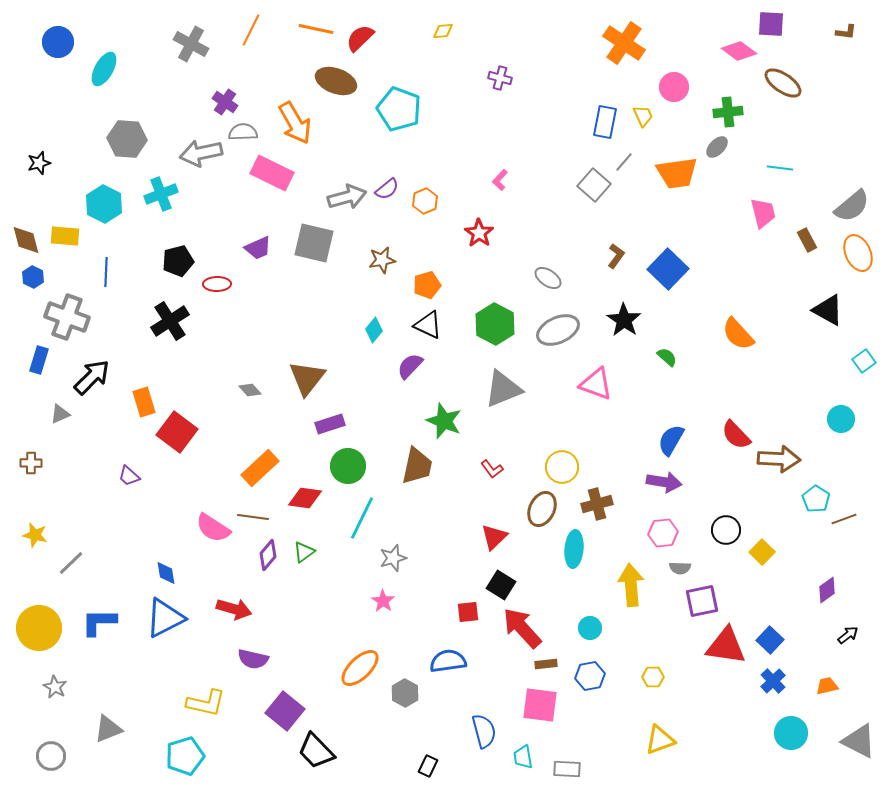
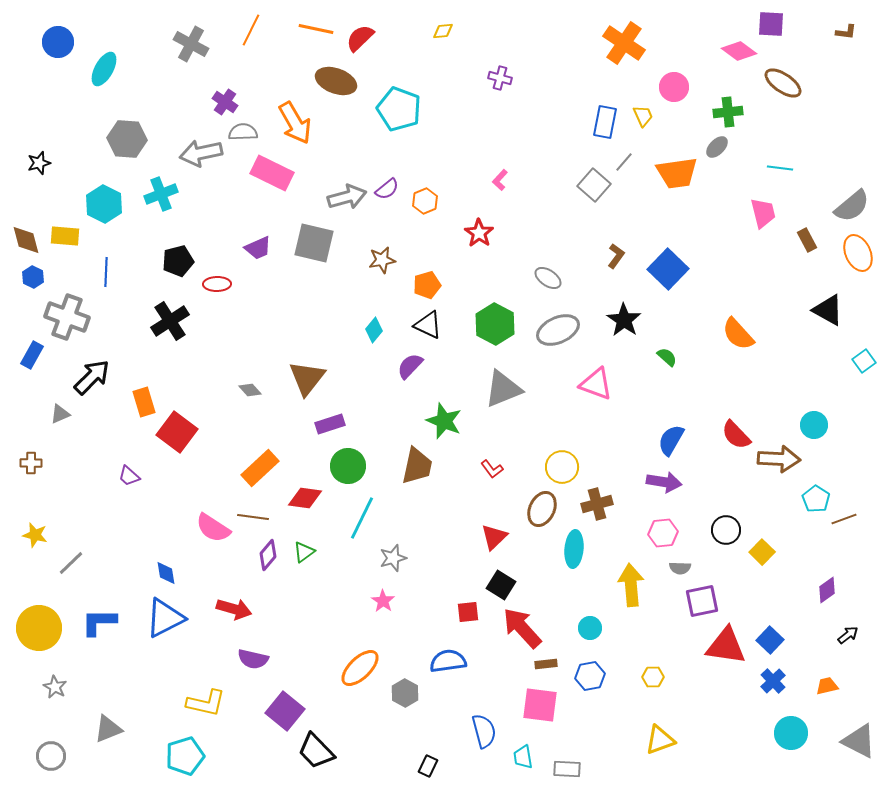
blue rectangle at (39, 360): moved 7 px left, 5 px up; rotated 12 degrees clockwise
cyan circle at (841, 419): moved 27 px left, 6 px down
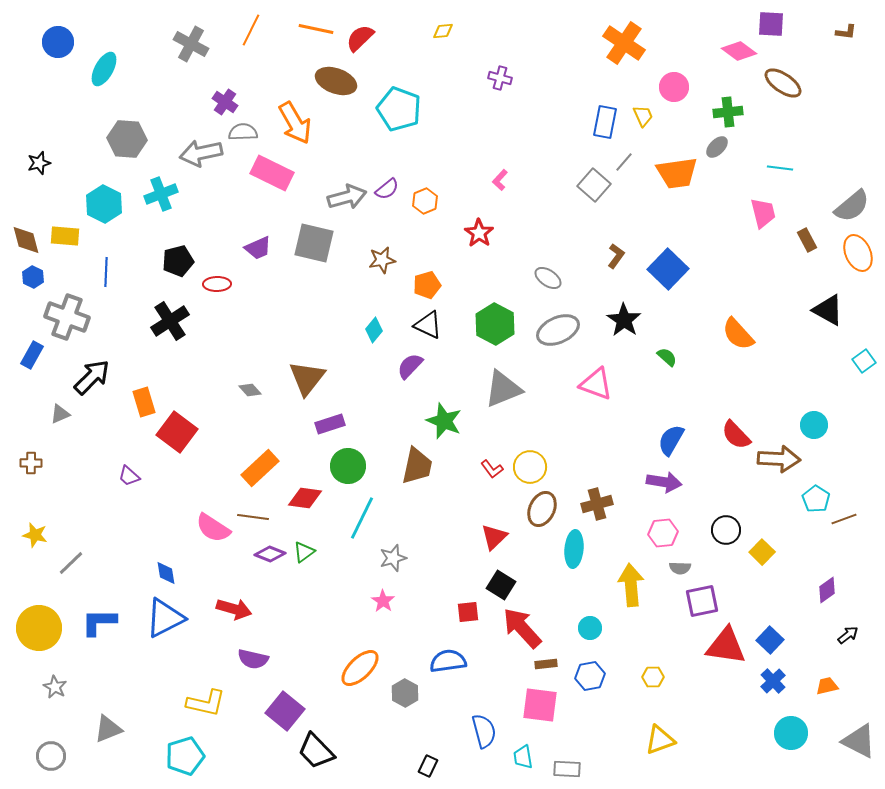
yellow circle at (562, 467): moved 32 px left
purple diamond at (268, 555): moved 2 px right, 1 px up; rotated 72 degrees clockwise
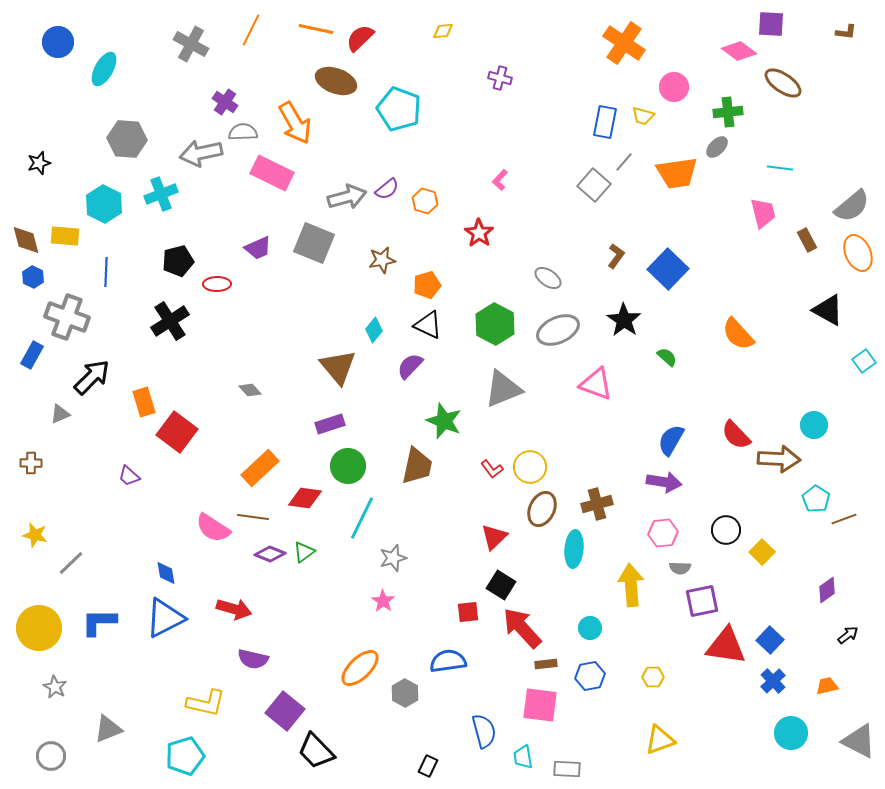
yellow trapezoid at (643, 116): rotated 130 degrees clockwise
orange hexagon at (425, 201): rotated 20 degrees counterclockwise
gray square at (314, 243): rotated 9 degrees clockwise
brown triangle at (307, 378): moved 31 px right, 11 px up; rotated 18 degrees counterclockwise
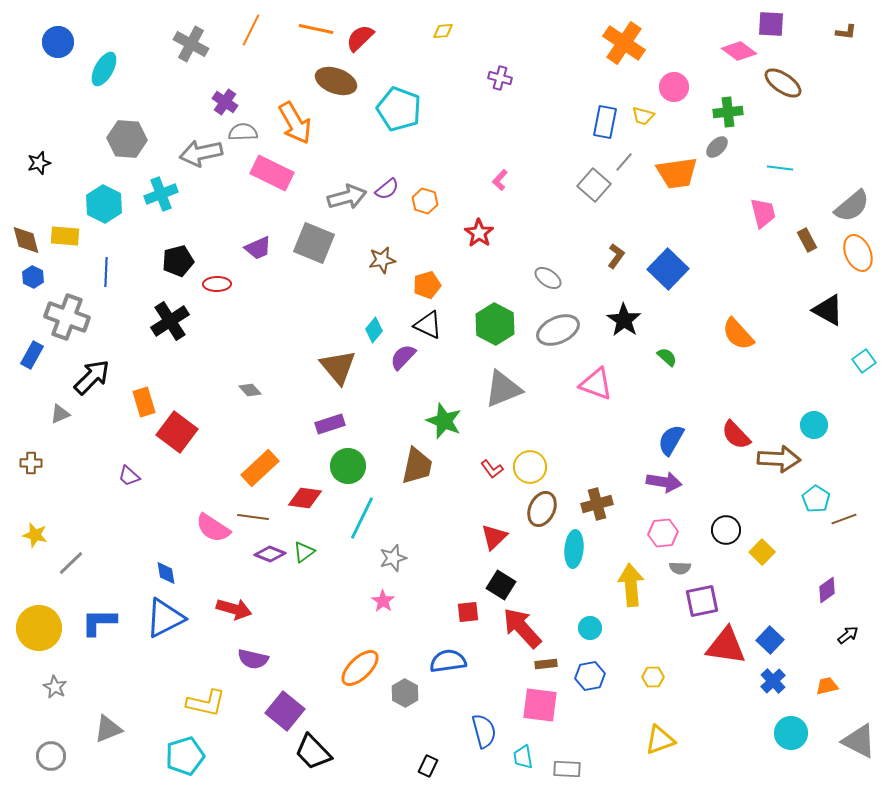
purple semicircle at (410, 366): moved 7 px left, 9 px up
black trapezoid at (316, 751): moved 3 px left, 1 px down
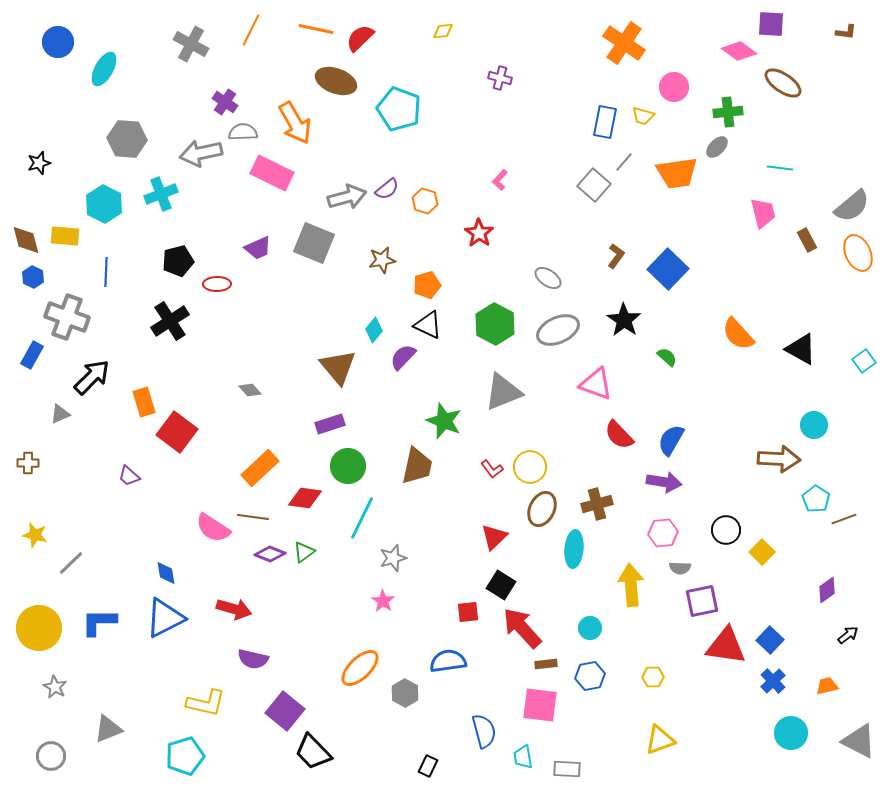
black triangle at (828, 310): moved 27 px left, 39 px down
gray triangle at (503, 389): moved 3 px down
red semicircle at (736, 435): moved 117 px left
brown cross at (31, 463): moved 3 px left
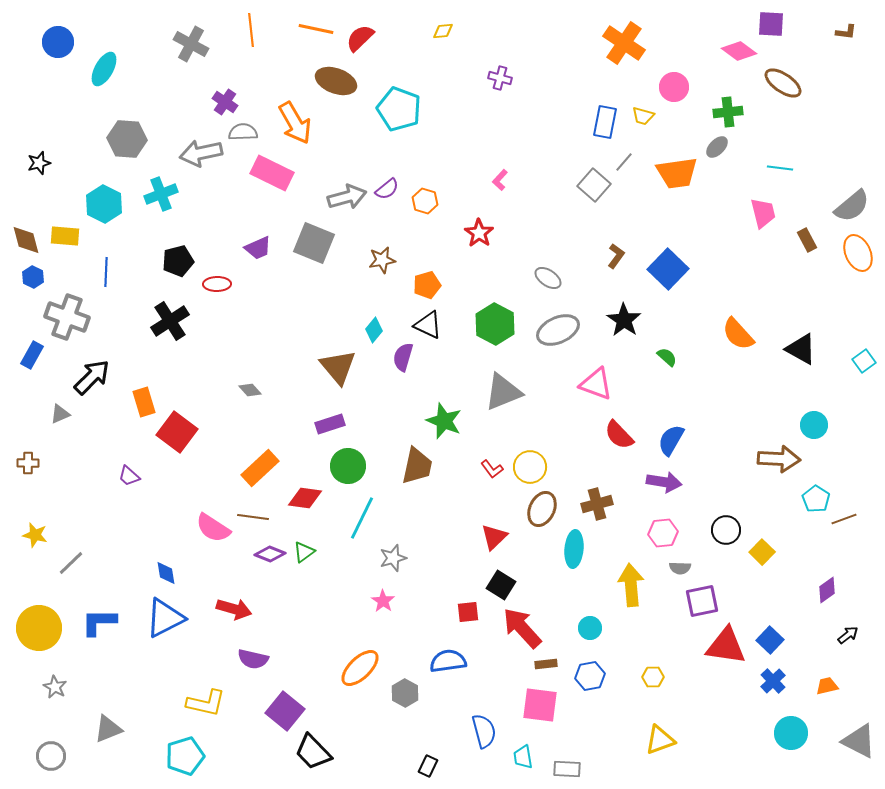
orange line at (251, 30): rotated 32 degrees counterclockwise
purple semicircle at (403, 357): rotated 28 degrees counterclockwise
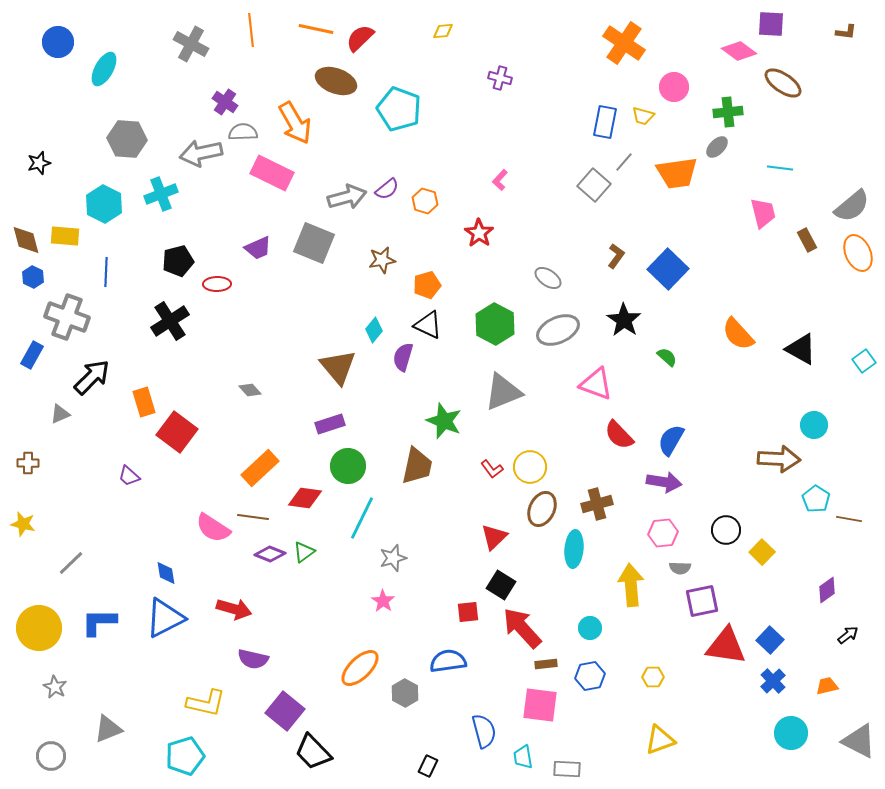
brown line at (844, 519): moved 5 px right; rotated 30 degrees clockwise
yellow star at (35, 535): moved 12 px left, 11 px up
